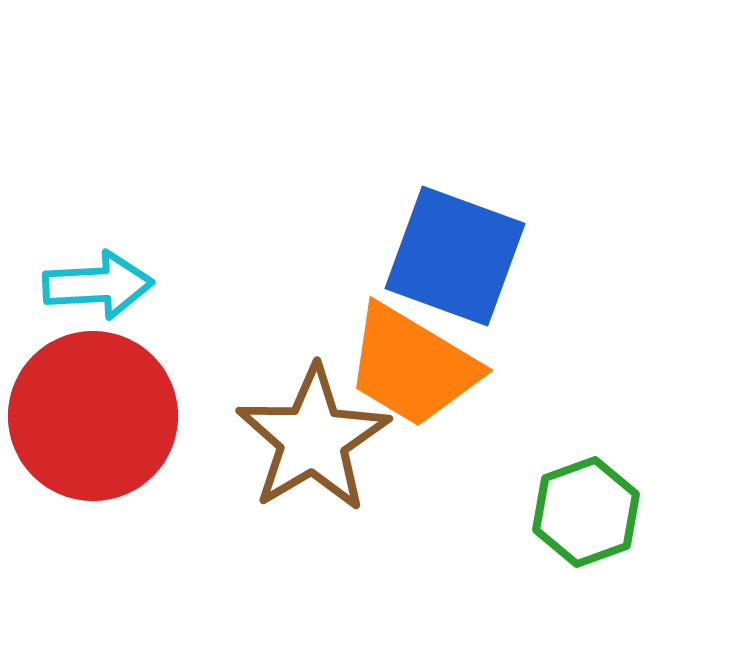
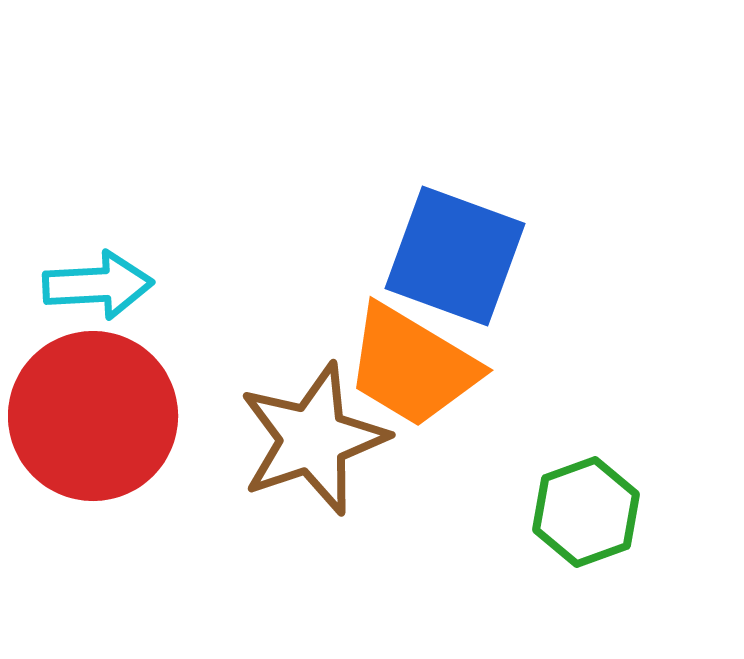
brown star: rotated 12 degrees clockwise
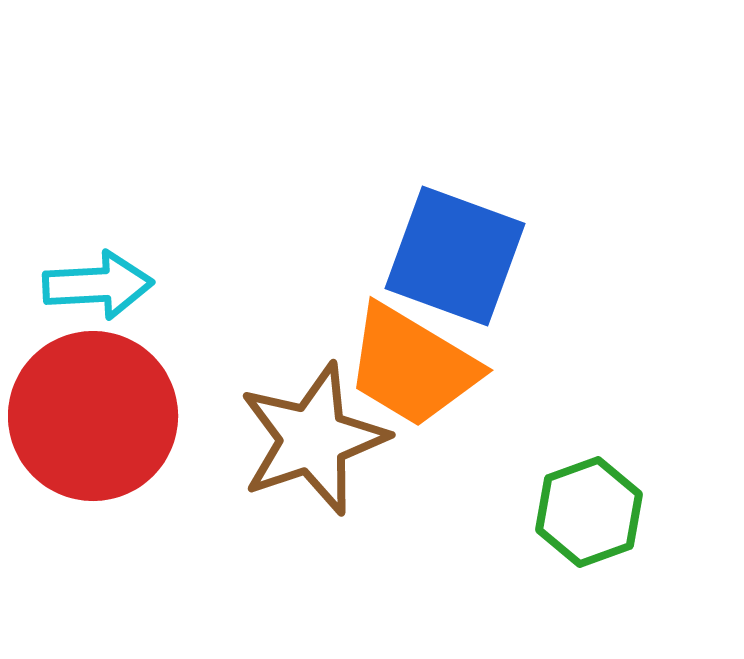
green hexagon: moved 3 px right
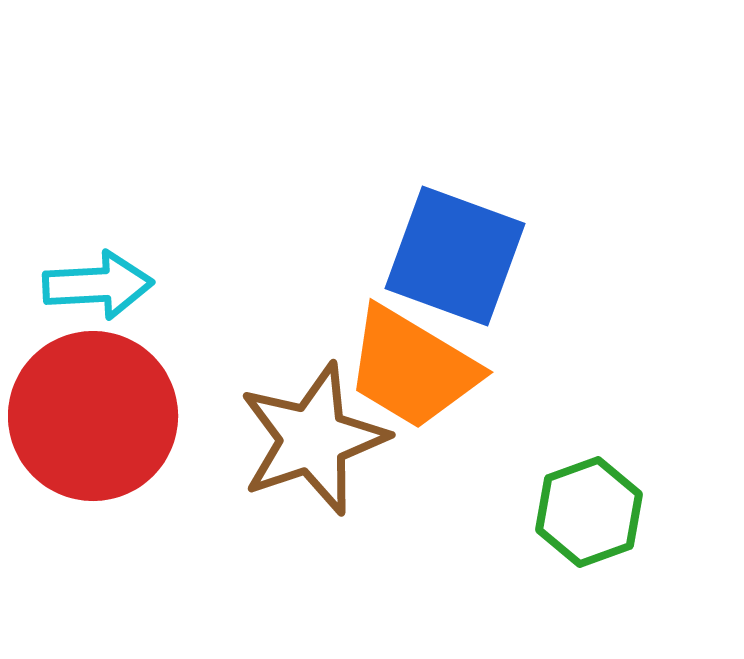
orange trapezoid: moved 2 px down
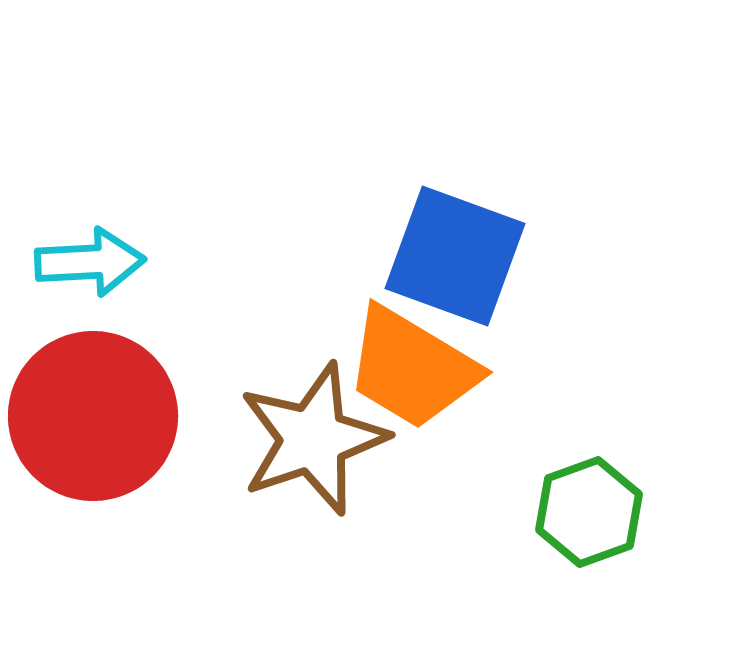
cyan arrow: moved 8 px left, 23 px up
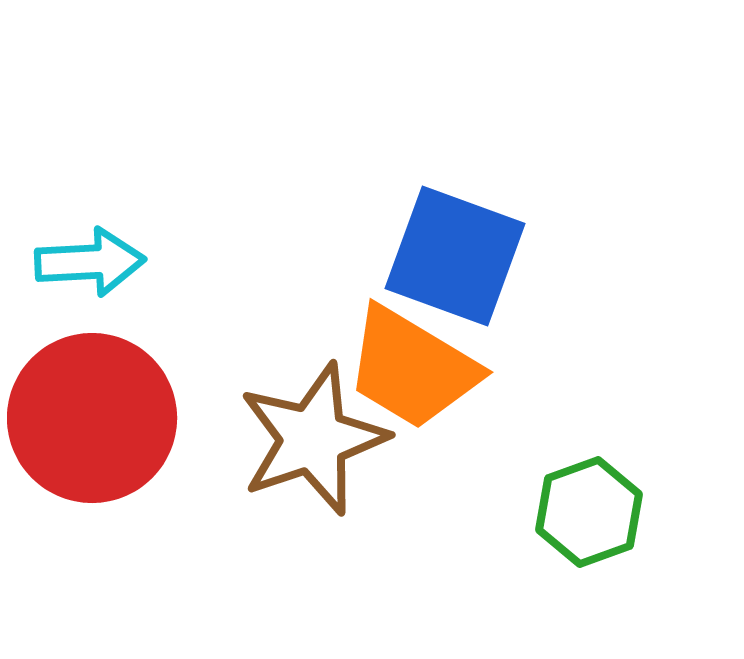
red circle: moved 1 px left, 2 px down
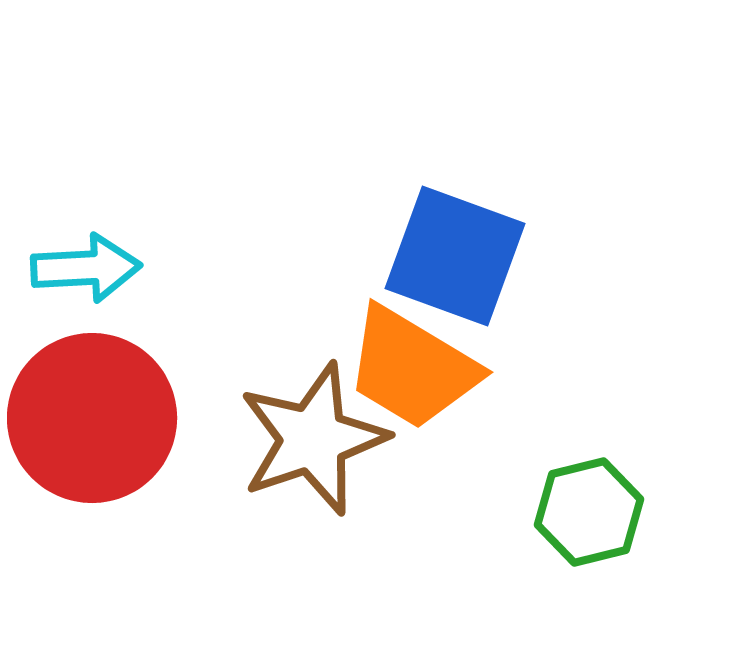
cyan arrow: moved 4 px left, 6 px down
green hexagon: rotated 6 degrees clockwise
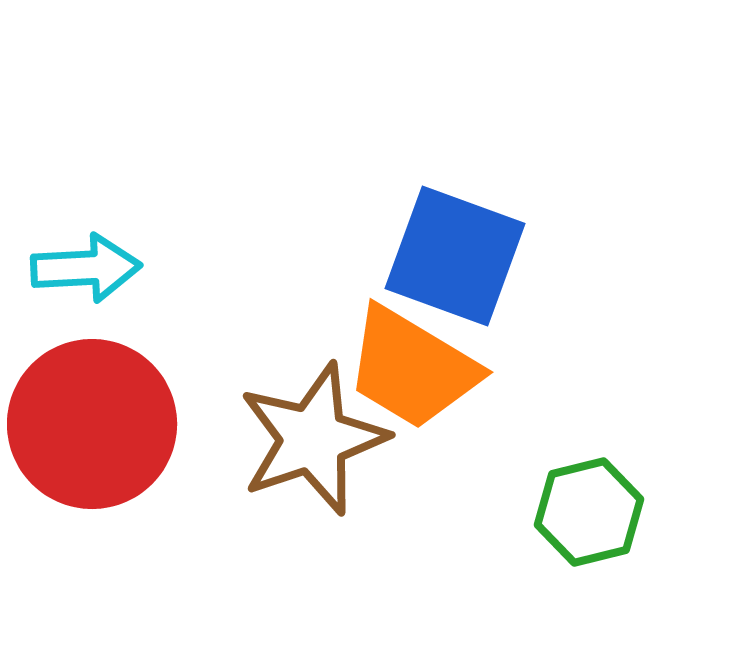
red circle: moved 6 px down
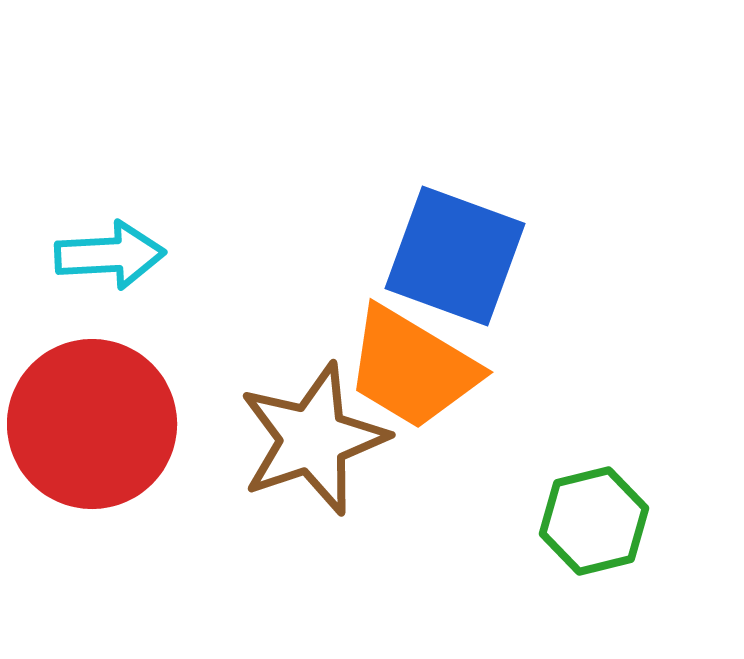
cyan arrow: moved 24 px right, 13 px up
green hexagon: moved 5 px right, 9 px down
